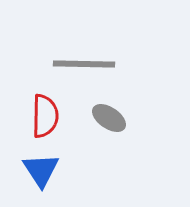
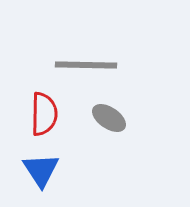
gray line: moved 2 px right, 1 px down
red semicircle: moved 1 px left, 2 px up
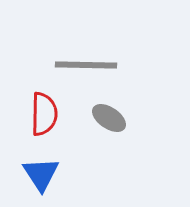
blue triangle: moved 4 px down
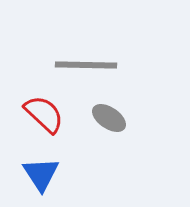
red semicircle: rotated 48 degrees counterclockwise
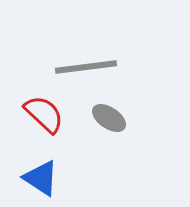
gray line: moved 2 px down; rotated 8 degrees counterclockwise
blue triangle: moved 4 px down; rotated 24 degrees counterclockwise
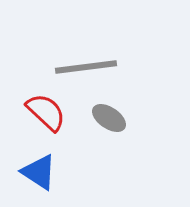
red semicircle: moved 2 px right, 2 px up
blue triangle: moved 2 px left, 6 px up
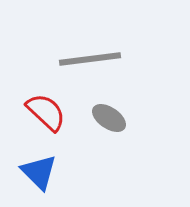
gray line: moved 4 px right, 8 px up
blue triangle: rotated 12 degrees clockwise
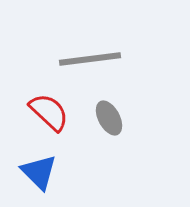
red semicircle: moved 3 px right
gray ellipse: rotated 28 degrees clockwise
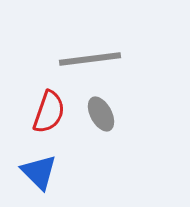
red semicircle: rotated 66 degrees clockwise
gray ellipse: moved 8 px left, 4 px up
